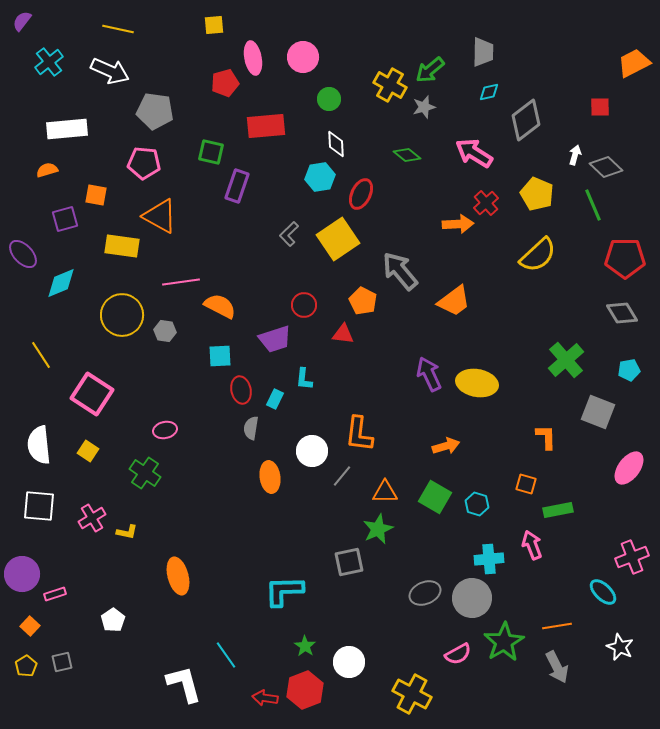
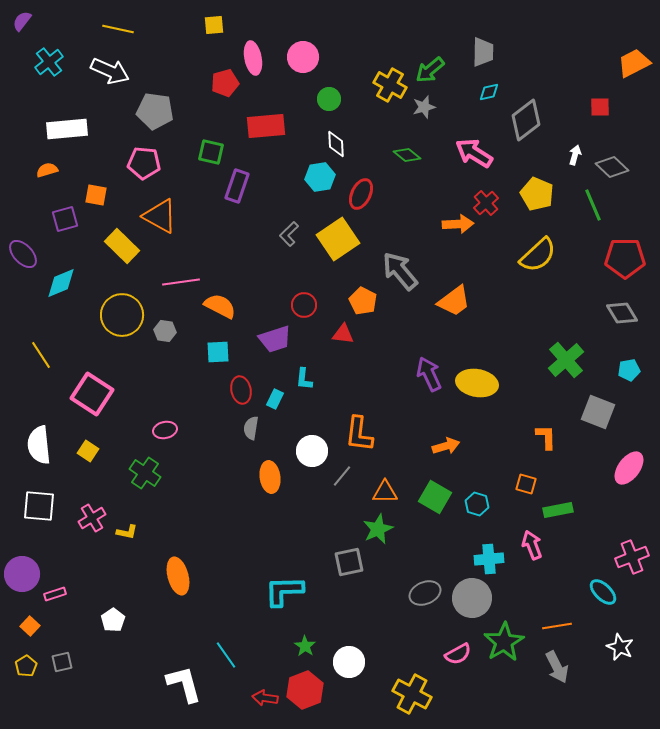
gray diamond at (606, 167): moved 6 px right
yellow rectangle at (122, 246): rotated 36 degrees clockwise
cyan square at (220, 356): moved 2 px left, 4 px up
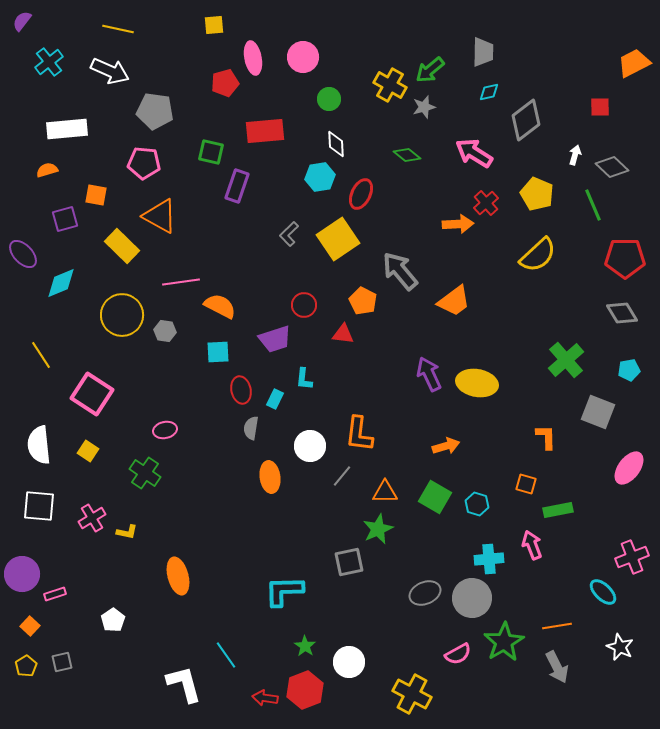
red rectangle at (266, 126): moved 1 px left, 5 px down
white circle at (312, 451): moved 2 px left, 5 px up
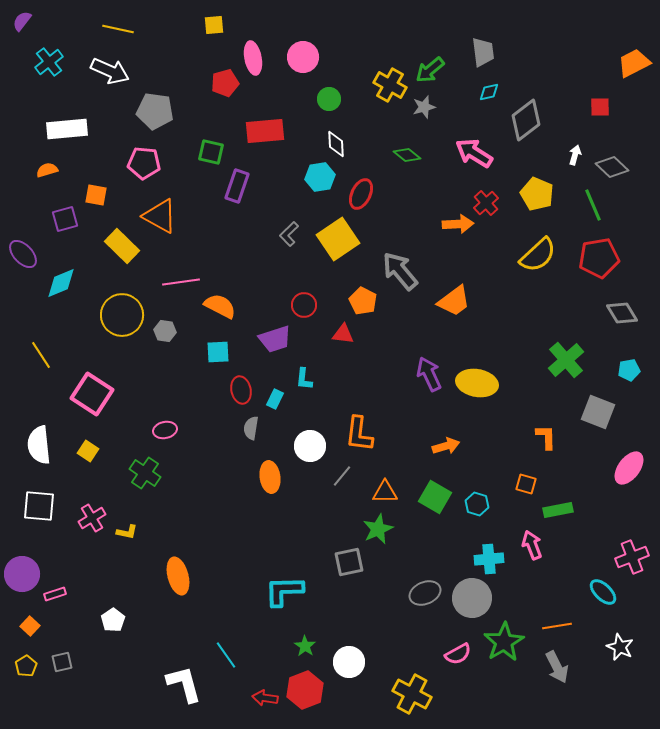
gray trapezoid at (483, 52): rotated 8 degrees counterclockwise
red pentagon at (625, 258): moved 26 px left; rotated 9 degrees counterclockwise
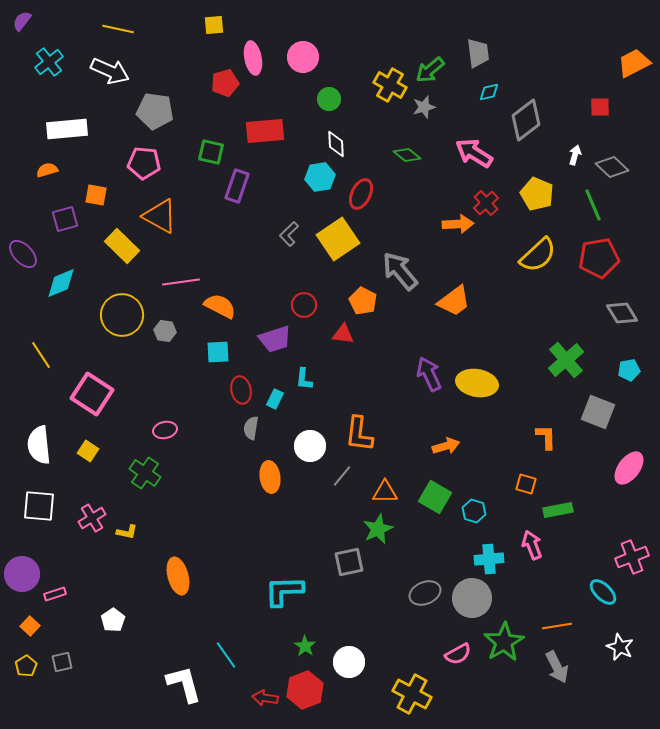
gray trapezoid at (483, 52): moved 5 px left, 1 px down
cyan hexagon at (477, 504): moved 3 px left, 7 px down
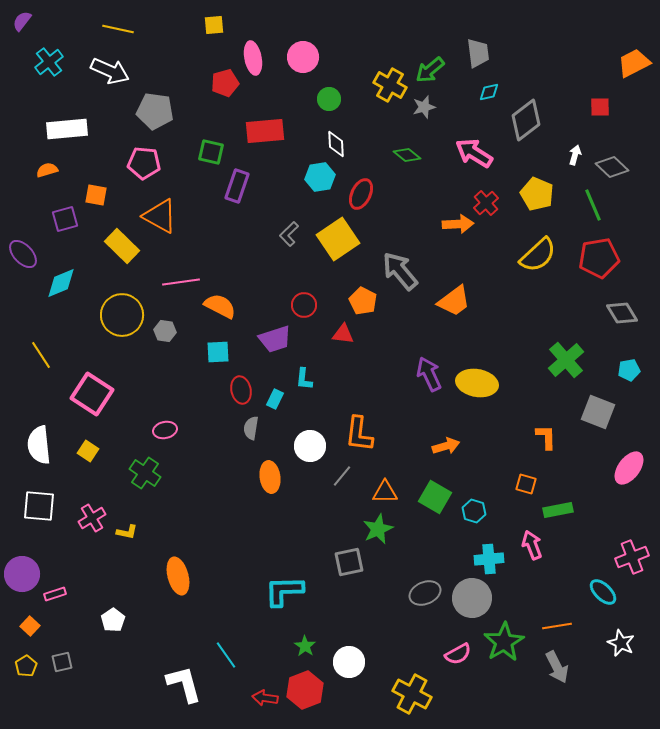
white star at (620, 647): moved 1 px right, 4 px up
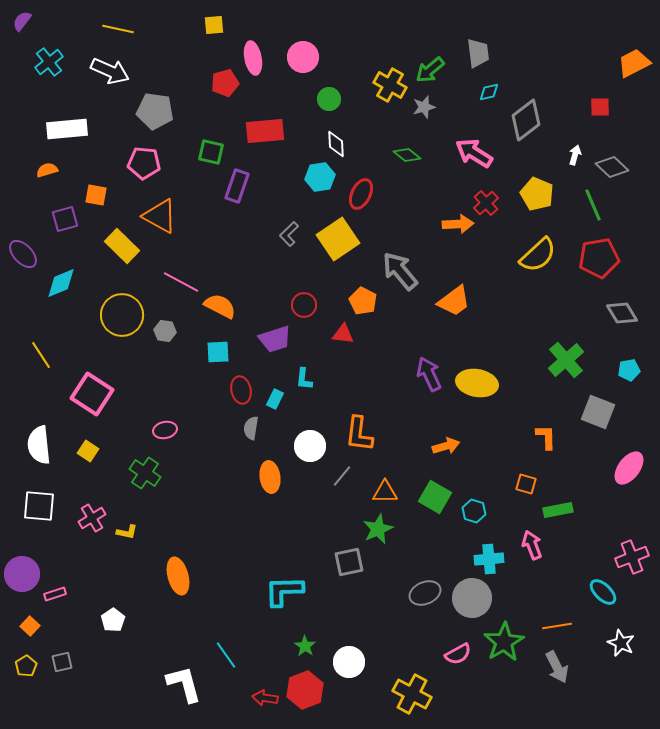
pink line at (181, 282): rotated 36 degrees clockwise
